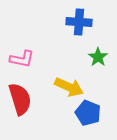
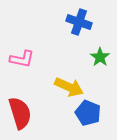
blue cross: rotated 15 degrees clockwise
green star: moved 2 px right
red semicircle: moved 14 px down
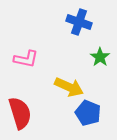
pink L-shape: moved 4 px right
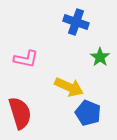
blue cross: moved 3 px left
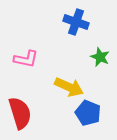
green star: rotated 12 degrees counterclockwise
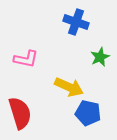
green star: rotated 24 degrees clockwise
blue pentagon: rotated 10 degrees counterclockwise
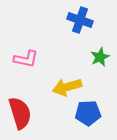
blue cross: moved 4 px right, 2 px up
yellow arrow: moved 2 px left; rotated 140 degrees clockwise
blue pentagon: rotated 15 degrees counterclockwise
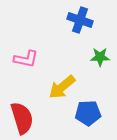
green star: rotated 24 degrees clockwise
yellow arrow: moved 5 px left; rotated 24 degrees counterclockwise
red semicircle: moved 2 px right, 5 px down
